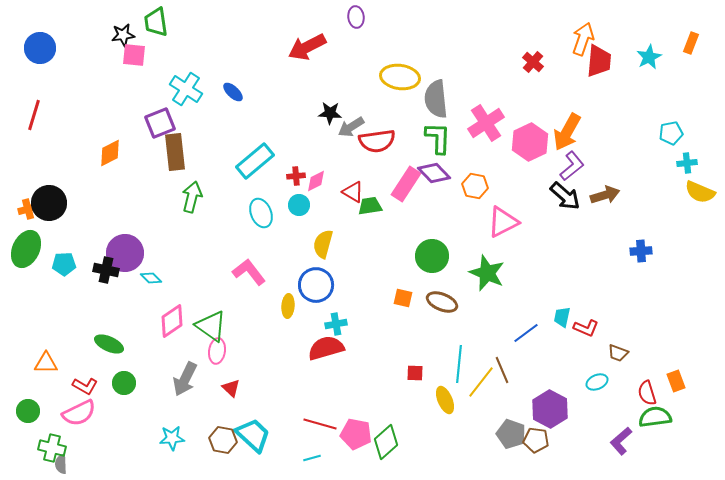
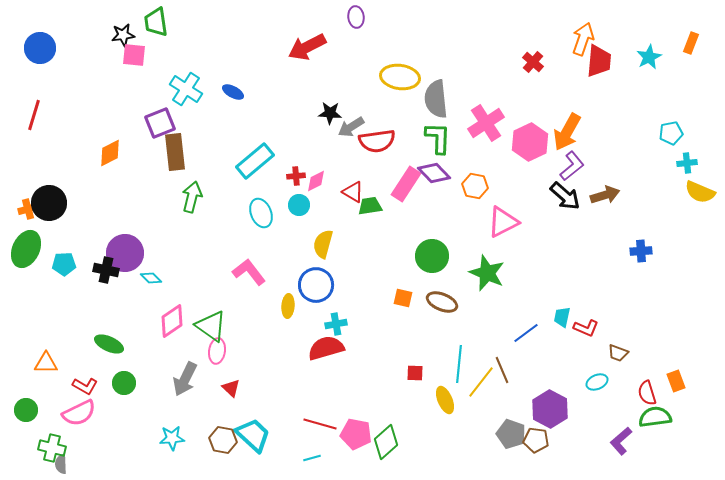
blue ellipse at (233, 92): rotated 15 degrees counterclockwise
green circle at (28, 411): moved 2 px left, 1 px up
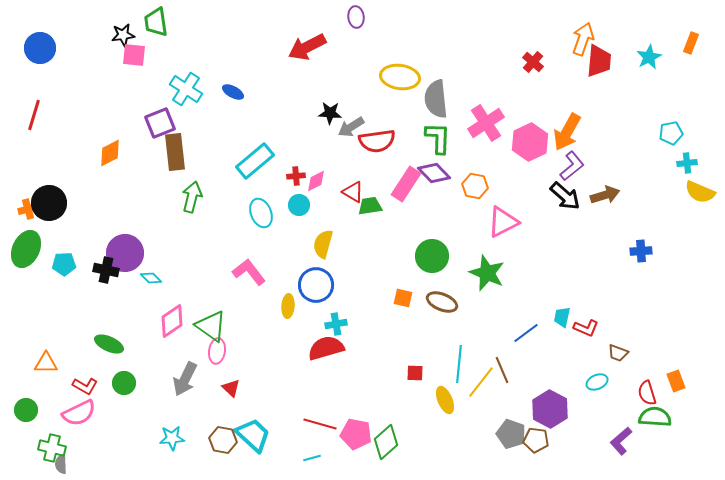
green semicircle at (655, 417): rotated 12 degrees clockwise
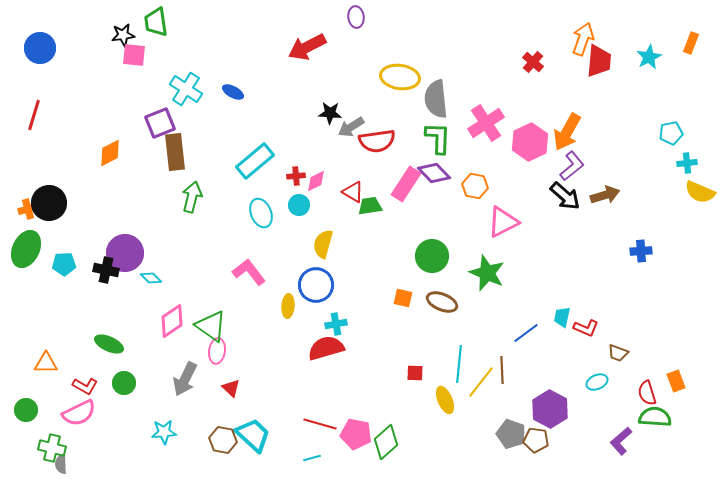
brown line at (502, 370): rotated 20 degrees clockwise
cyan star at (172, 438): moved 8 px left, 6 px up
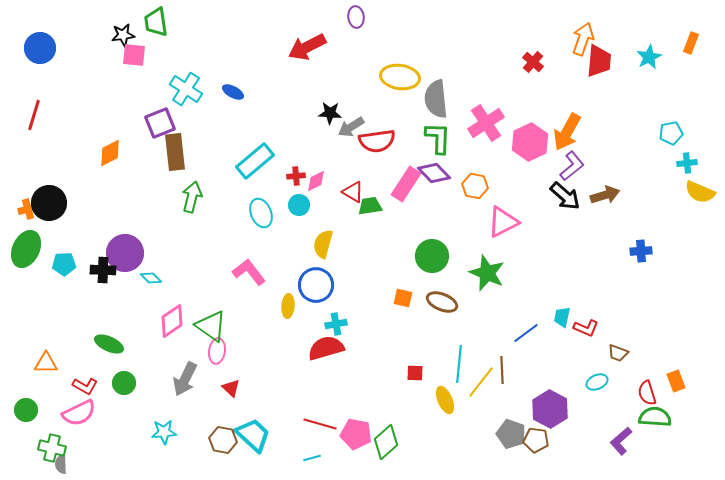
black cross at (106, 270): moved 3 px left; rotated 10 degrees counterclockwise
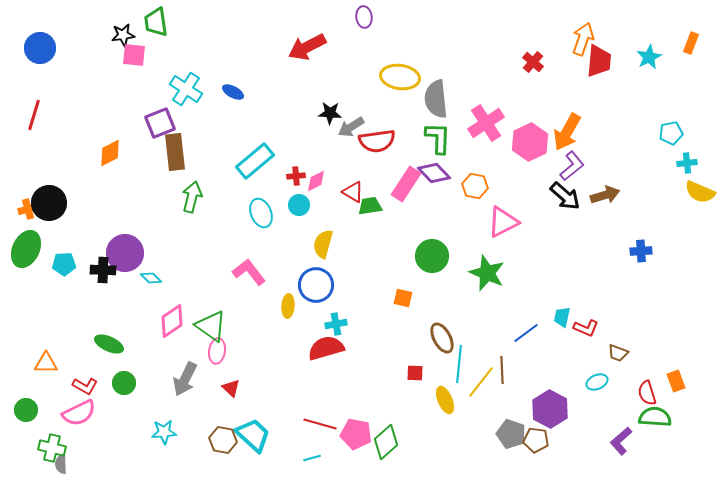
purple ellipse at (356, 17): moved 8 px right
brown ellipse at (442, 302): moved 36 px down; rotated 40 degrees clockwise
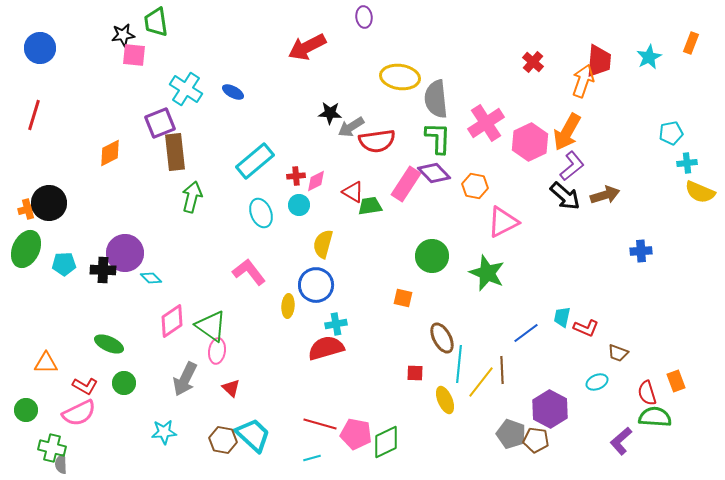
orange arrow at (583, 39): moved 42 px down
green diamond at (386, 442): rotated 16 degrees clockwise
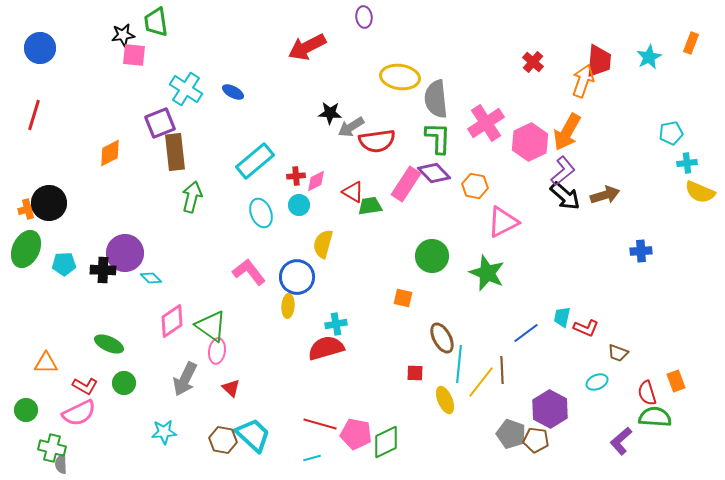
purple L-shape at (572, 166): moved 9 px left, 5 px down
blue circle at (316, 285): moved 19 px left, 8 px up
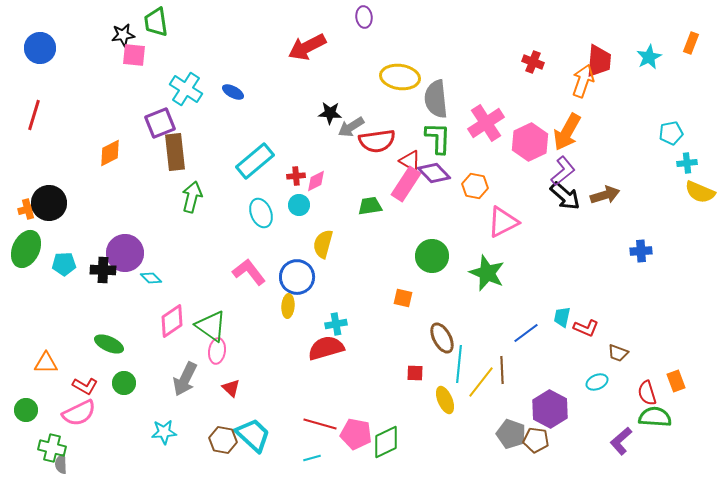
red cross at (533, 62): rotated 20 degrees counterclockwise
red triangle at (353, 192): moved 57 px right, 31 px up
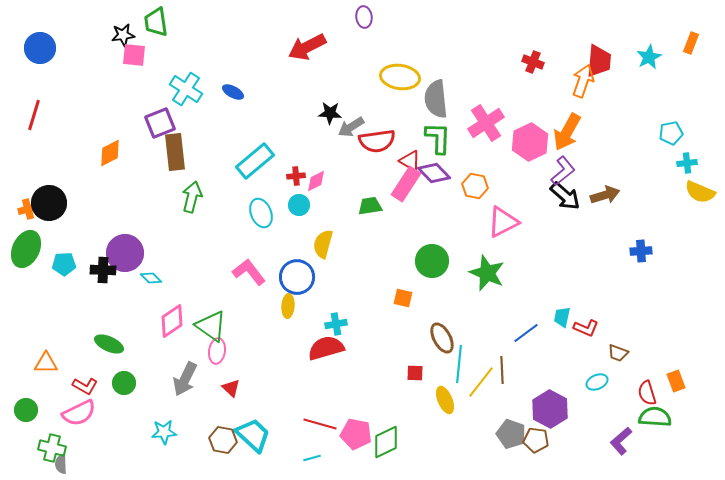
green circle at (432, 256): moved 5 px down
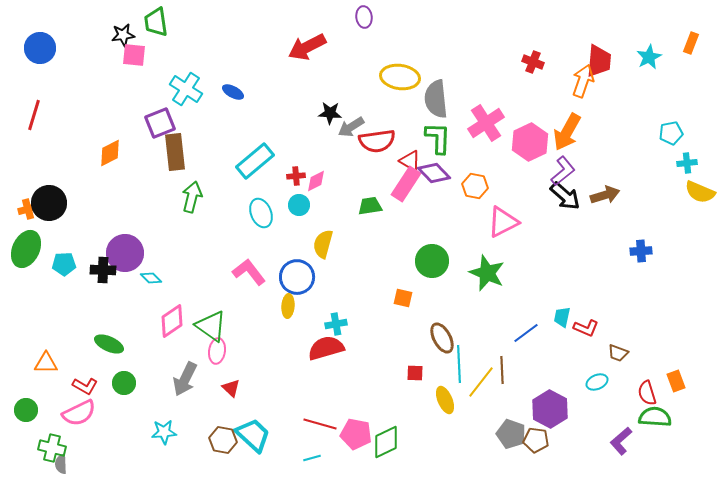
cyan line at (459, 364): rotated 9 degrees counterclockwise
